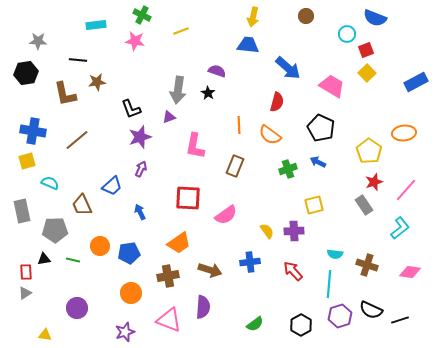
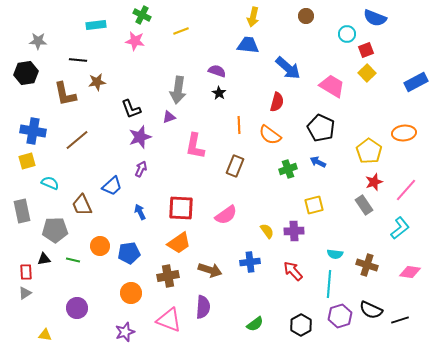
black star at (208, 93): moved 11 px right
red square at (188, 198): moved 7 px left, 10 px down
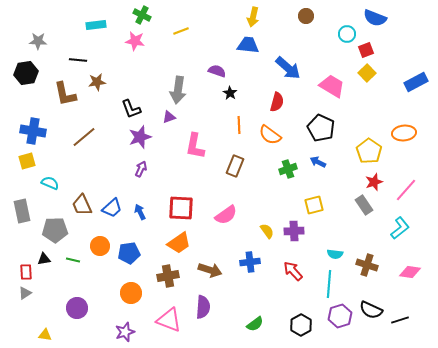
black star at (219, 93): moved 11 px right
brown line at (77, 140): moved 7 px right, 3 px up
blue trapezoid at (112, 186): moved 22 px down
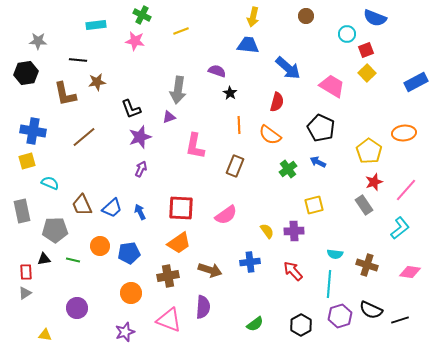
green cross at (288, 169): rotated 18 degrees counterclockwise
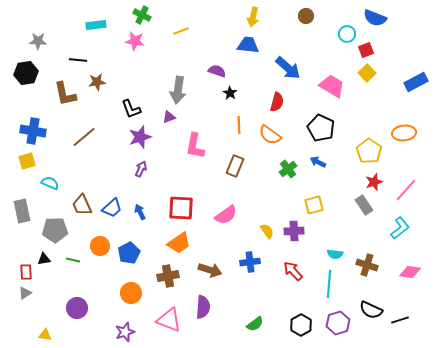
blue pentagon at (129, 253): rotated 20 degrees counterclockwise
purple hexagon at (340, 316): moved 2 px left, 7 px down
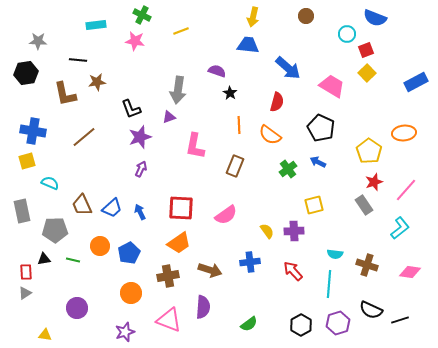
green semicircle at (255, 324): moved 6 px left
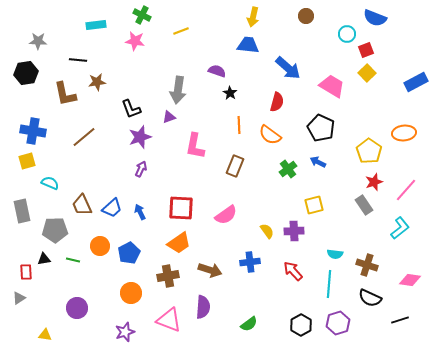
pink diamond at (410, 272): moved 8 px down
gray triangle at (25, 293): moved 6 px left, 5 px down
black semicircle at (371, 310): moved 1 px left, 12 px up
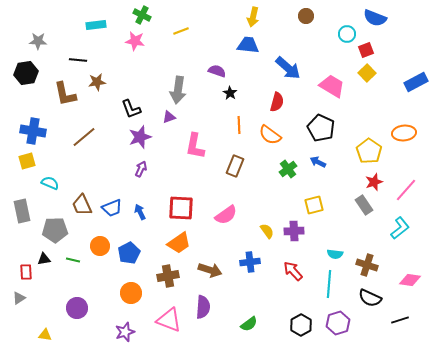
blue trapezoid at (112, 208): rotated 20 degrees clockwise
